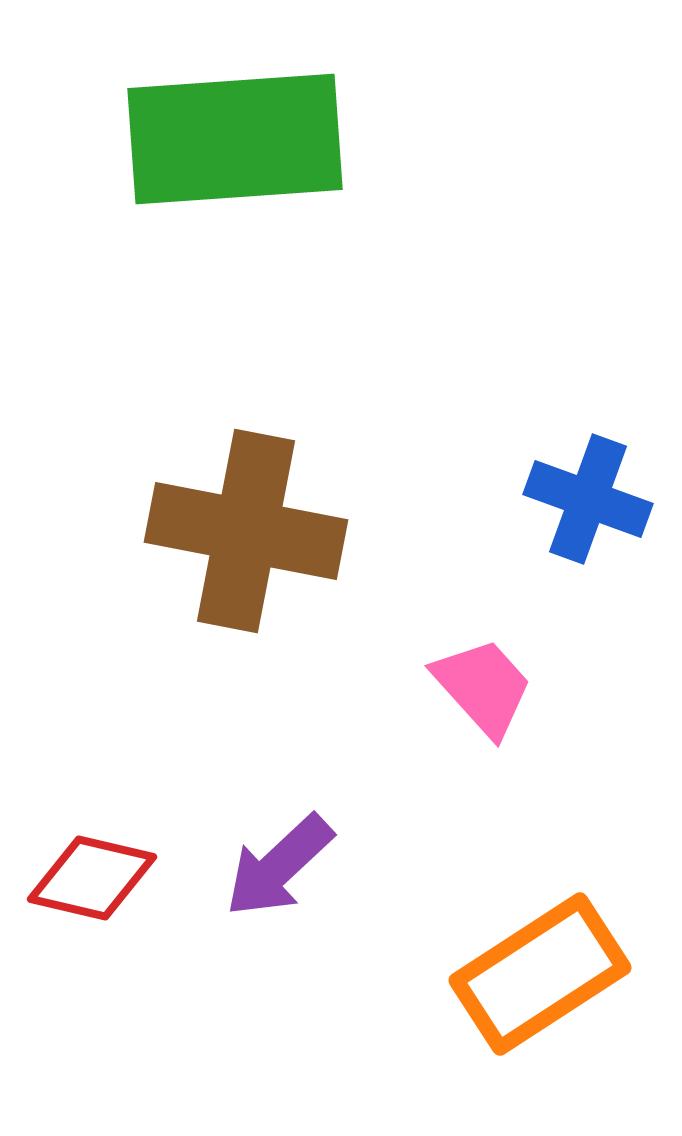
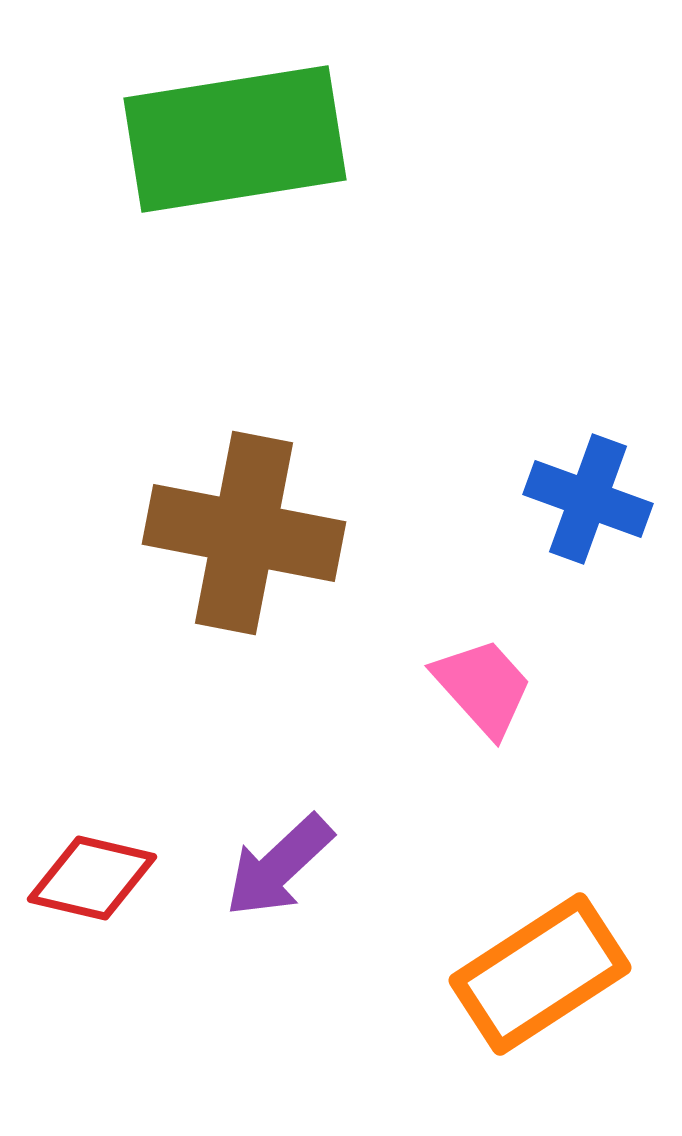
green rectangle: rotated 5 degrees counterclockwise
brown cross: moved 2 px left, 2 px down
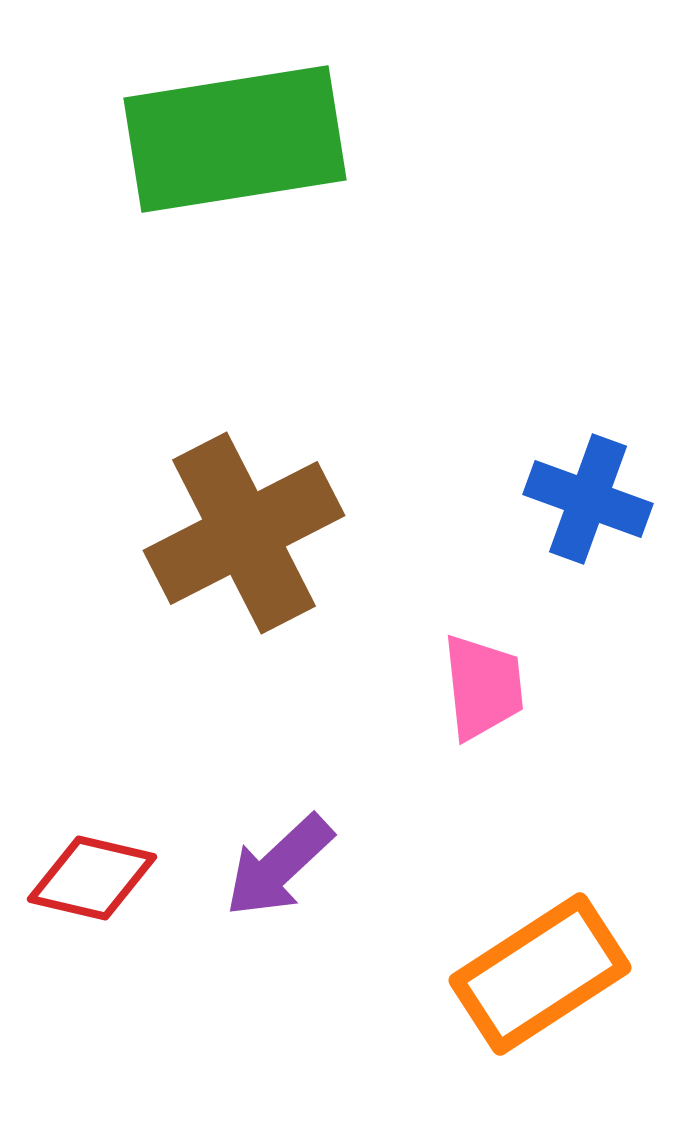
brown cross: rotated 38 degrees counterclockwise
pink trapezoid: rotated 36 degrees clockwise
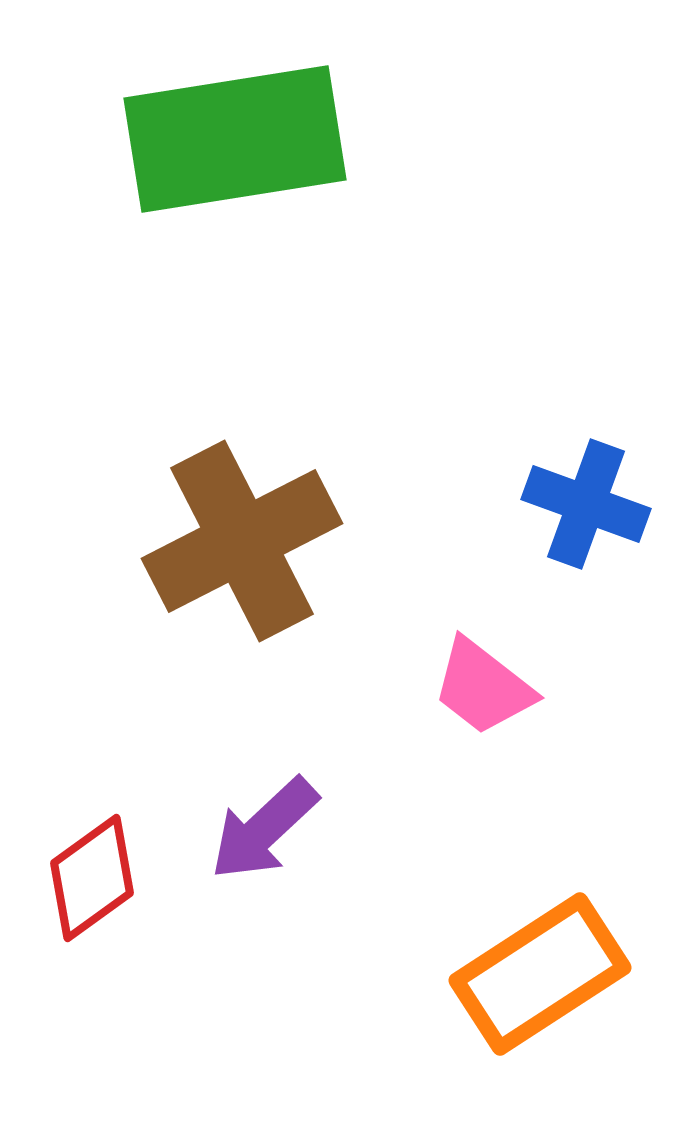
blue cross: moved 2 px left, 5 px down
brown cross: moved 2 px left, 8 px down
pink trapezoid: rotated 134 degrees clockwise
purple arrow: moved 15 px left, 37 px up
red diamond: rotated 49 degrees counterclockwise
